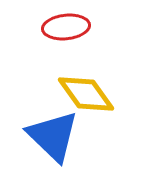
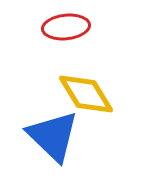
yellow diamond: rotated 4 degrees clockwise
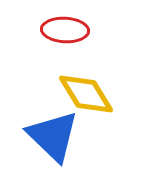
red ellipse: moved 1 px left, 3 px down; rotated 9 degrees clockwise
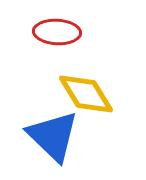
red ellipse: moved 8 px left, 2 px down
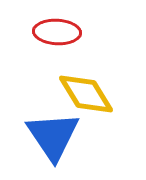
blue triangle: rotated 12 degrees clockwise
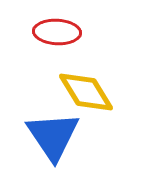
yellow diamond: moved 2 px up
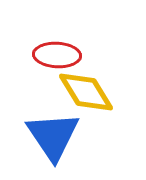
red ellipse: moved 23 px down
